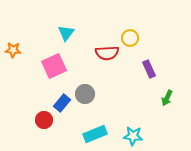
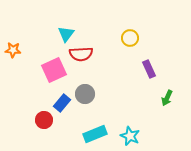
cyan triangle: moved 1 px down
red semicircle: moved 26 px left, 1 px down
pink square: moved 4 px down
cyan star: moved 3 px left; rotated 18 degrees clockwise
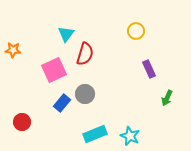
yellow circle: moved 6 px right, 7 px up
red semicircle: moved 4 px right; rotated 70 degrees counterclockwise
red circle: moved 22 px left, 2 px down
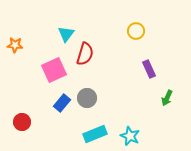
orange star: moved 2 px right, 5 px up
gray circle: moved 2 px right, 4 px down
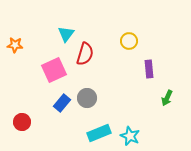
yellow circle: moved 7 px left, 10 px down
purple rectangle: rotated 18 degrees clockwise
cyan rectangle: moved 4 px right, 1 px up
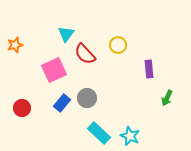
yellow circle: moved 11 px left, 4 px down
orange star: rotated 21 degrees counterclockwise
red semicircle: rotated 120 degrees clockwise
red circle: moved 14 px up
cyan rectangle: rotated 65 degrees clockwise
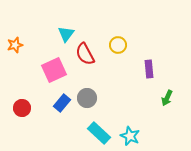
red semicircle: rotated 15 degrees clockwise
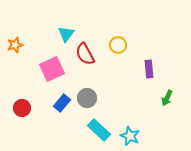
pink square: moved 2 px left, 1 px up
cyan rectangle: moved 3 px up
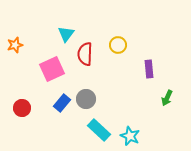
red semicircle: rotated 30 degrees clockwise
gray circle: moved 1 px left, 1 px down
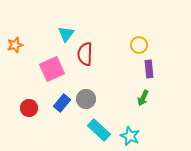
yellow circle: moved 21 px right
green arrow: moved 24 px left
red circle: moved 7 px right
